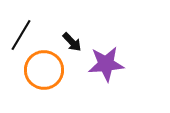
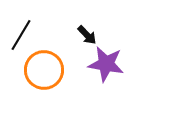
black arrow: moved 15 px right, 7 px up
purple star: rotated 15 degrees clockwise
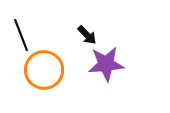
black line: rotated 52 degrees counterclockwise
purple star: rotated 15 degrees counterclockwise
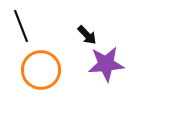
black line: moved 9 px up
orange circle: moved 3 px left
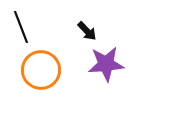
black line: moved 1 px down
black arrow: moved 4 px up
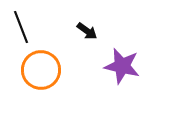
black arrow: rotated 10 degrees counterclockwise
purple star: moved 16 px right, 2 px down; rotated 18 degrees clockwise
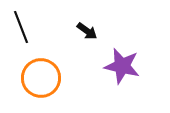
orange circle: moved 8 px down
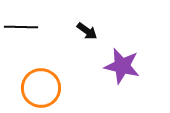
black line: rotated 68 degrees counterclockwise
orange circle: moved 10 px down
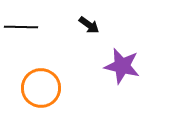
black arrow: moved 2 px right, 6 px up
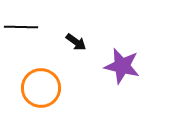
black arrow: moved 13 px left, 17 px down
